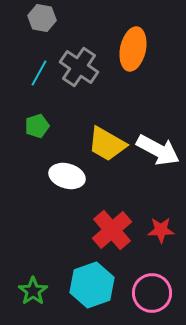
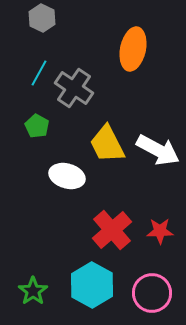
gray hexagon: rotated 16 degrees clockwise
gray cross: moved 5 px left, 21 px down
green pentagon: rotated 25 degrees counterclockwise
yellow trapezoid: rotated 33 degrees clockwise
red star: moved 1 px left, 1 px down
cyan hexagon: rotated 12 degrees counterclockwise
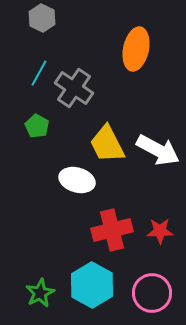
orange ellipse: moved 3 px right
white ellipse: moved 10 px right, 4 px down
red cross: rotated 27 degrees clockwise
green star: moved 7 px right, 2 px down; rotated 8 degrees clockwise
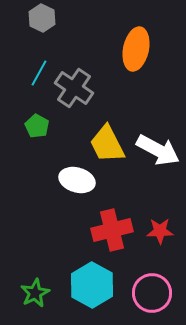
green star: moved 5 px left
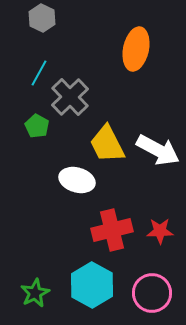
gray cross: moved 4 px left, 9 px down; rotated 12 degrees clockwise
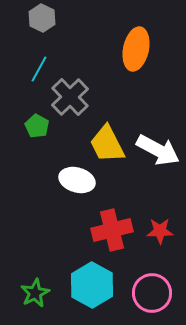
cyan line: moved 4 px up
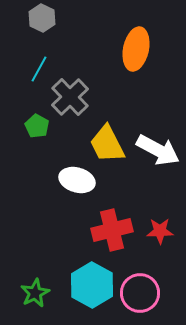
pink circle: moved 12 px left
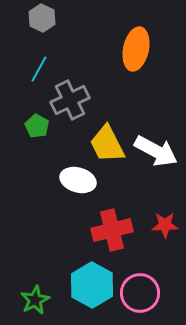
gray cross: moved 3 px down; rotated 18 degrees clockwise
white arrow: moved 2 px left, 1 px down
white ellipse: moved 1 px right
red star: moved 5 px right, 6 px up
green star: moved 7 px down
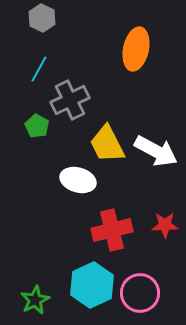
cyan hexagon: rotated 6 degrees clockwise
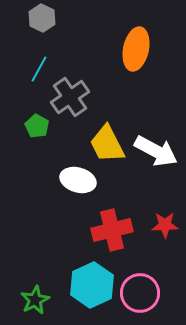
gray cross: moved 3 px up; rotated 9 degrees counterclockwise
